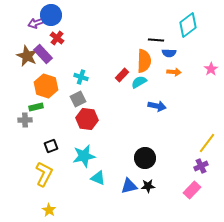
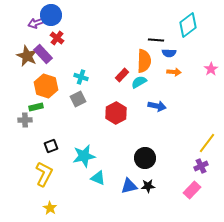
red hexagon: moved 29 px right, 6 px up; rotated 25 degrees clockwise
yellow star: moved 1 px right, 2 px up
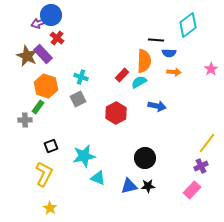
purple arrow: moved 3 px right
green rectangle: moved 2 px right; rotated 40 degrees counterclockwise
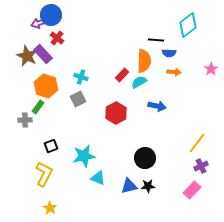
yellow line: moved 10 px left
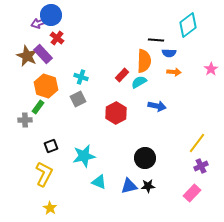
cyan triangle: moved 1 px right, 4 px down
pink rectangle: moved 3 px down
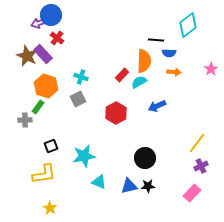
blue arrow: rotated 144 degrees clockwise
yellow L-shape: rotated 55 degrees clockwise
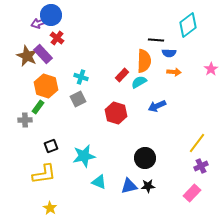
red hexagon: rotated 15 degrees counterclockwise
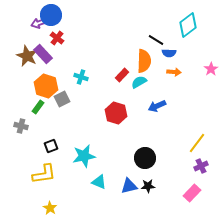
black line: rotated 28 degrees clockwise
gray square: moved 16 px left
gray cross: moved 4 px left, 6 px down; rotated 16 degrees clockwise
